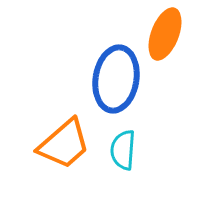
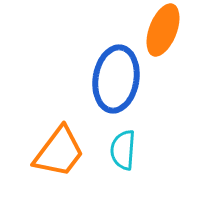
orange ellipse: moved 2 px left, 4 px up
orange trapezoid: moved 5 px left, 8 px down; rotated 12 degrees counterclockwise
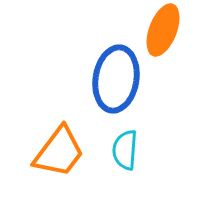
cyan semicircle: moved 2 px right
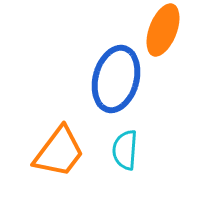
blue ellipse: rotated 6 degrees clockwise
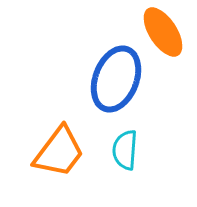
orange ellipse: moved 2 px down; rotated 54 degrees counterclockwise
blue ellipse: rotated 6 degrees clockwise
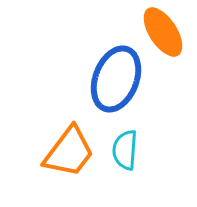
orange trapezoid: moved 10 px right
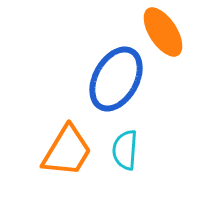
blue ellipse: rotated 8 degrees clockwise
orange trapezoid: moved 2 px left, 1 px up; rotated 6 degrees counterclockwise
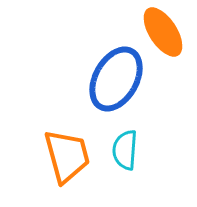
orange trapezoid: moved 5 px down; rotated 46 degrees counterclockwise
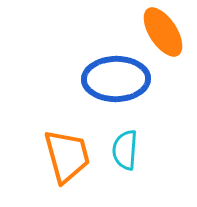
blue ellipse: rotated 60 degrees clockwise
